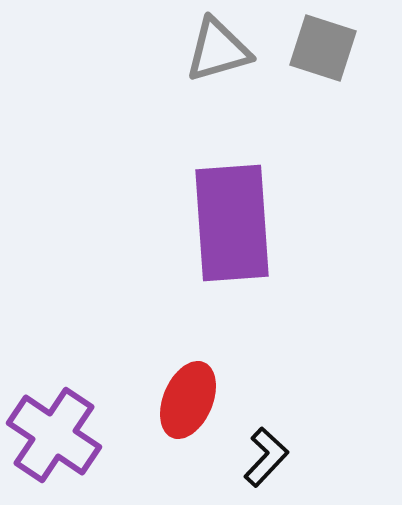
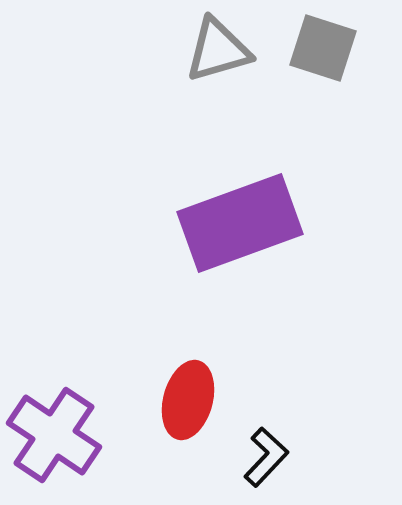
purple rectangle: moved 8 px right; rotated 74 degrees clockwise
red ellipse: rotated 8 degrees counterclockwise
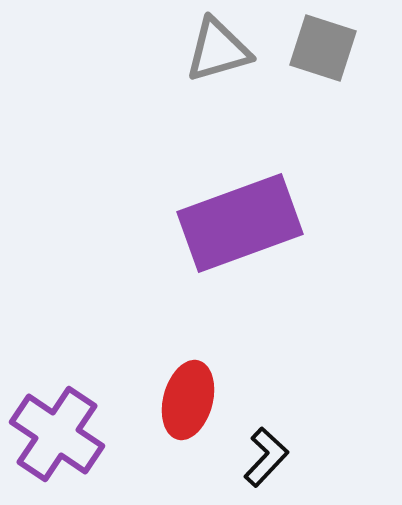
purple cross: moved 3 px right, 1 px up
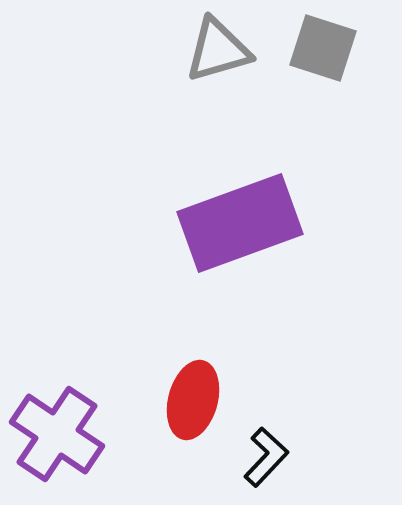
red ellipse: moved 5 px right
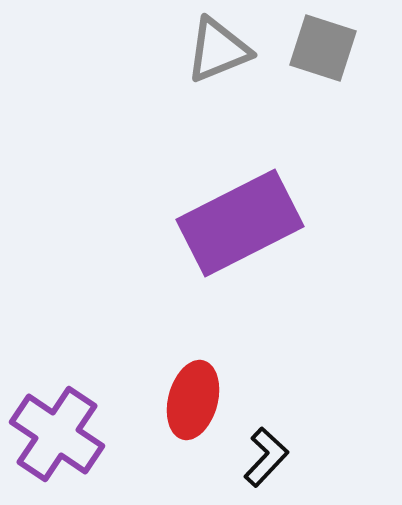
gray triangle: rotated 6 degrees counterclockwise
purple rectangle: rotated 7 degrees counterclockwise
